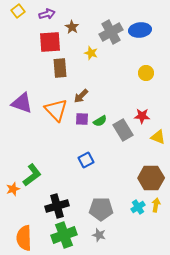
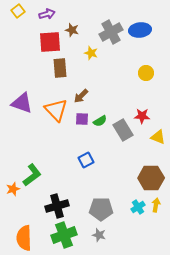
brown star: moved 3 px down; rotated 16 degrees counterclockwise
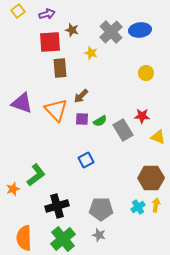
gray cross: rotated 15 degrees counterclockwise
green L-shape: moved 4 px right
green cross: moved 1 px left, 4 px down; rotated 20 degrees counterclockwise
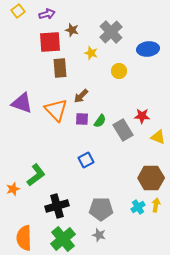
blue ellipse: moved 8 px right, 19 px down
yellow circle: moved 27 px left, 2 px up
green semicircle: rotated 24 degrees counterclockwise
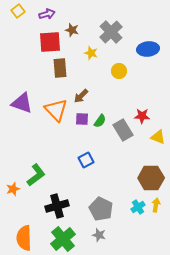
gray pentagon: rotated 25 degrees clockwise
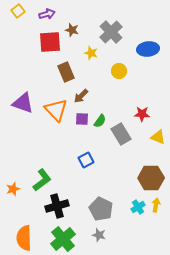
brown rectangle: moved 6 px right, 4 px down; rotated 18 degrees counterclockwise
purple triangle: moved 1 px right
red star: moved 2 px up
gray rectangle: moved 2 px left, 4 px down
green L-shape: moved 6 px right, 5 px down
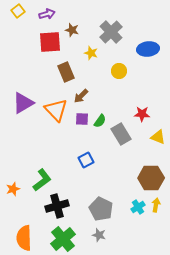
purple triangle: rotated 50 degrees counterclockwise
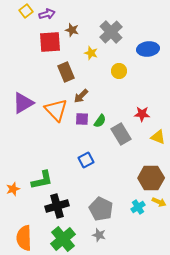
yellow square: moved 8 px right
green L-shape: rotated 25 degrees clockwise
yellow arrow: moved 3 px right, 3 px up; rotated 104 degrees clockwise
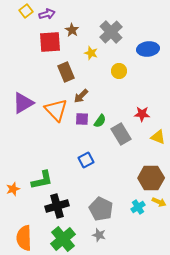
brown star: rotated 16 degrees clockwise
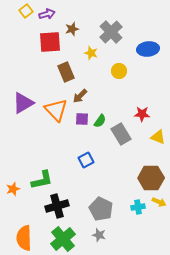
brown star: moved 1 px up; rotated 24 degrees clockwise
brown arrow: moved 1 px left
cyan cross: rotated 24 degrees clockwise
